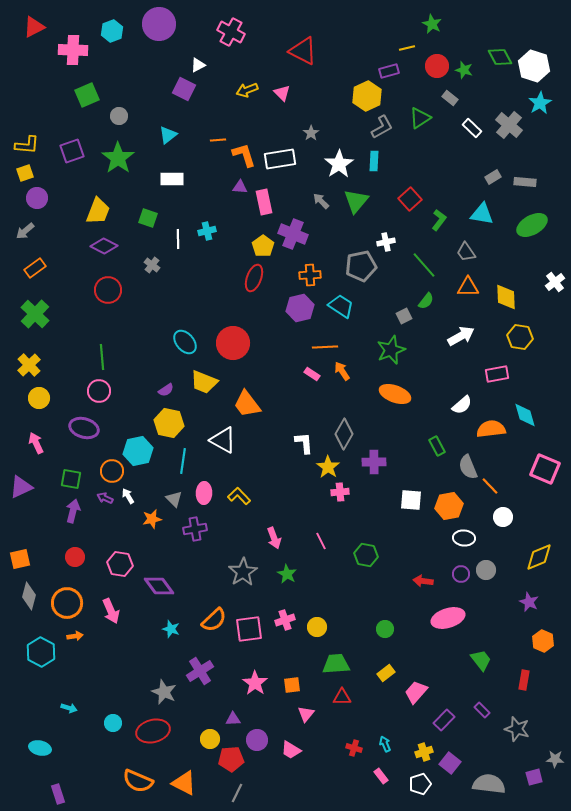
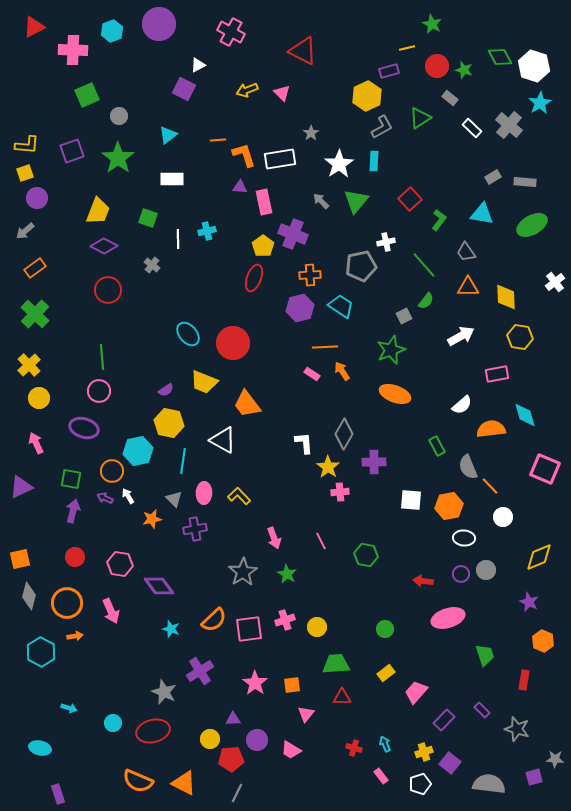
cyan ellipse at (185, 342): moved 3 px right, 8 px up
green trapezoid at (481, 660): moved 4 px right, 5 px up; rotated 20 degrees clockwise
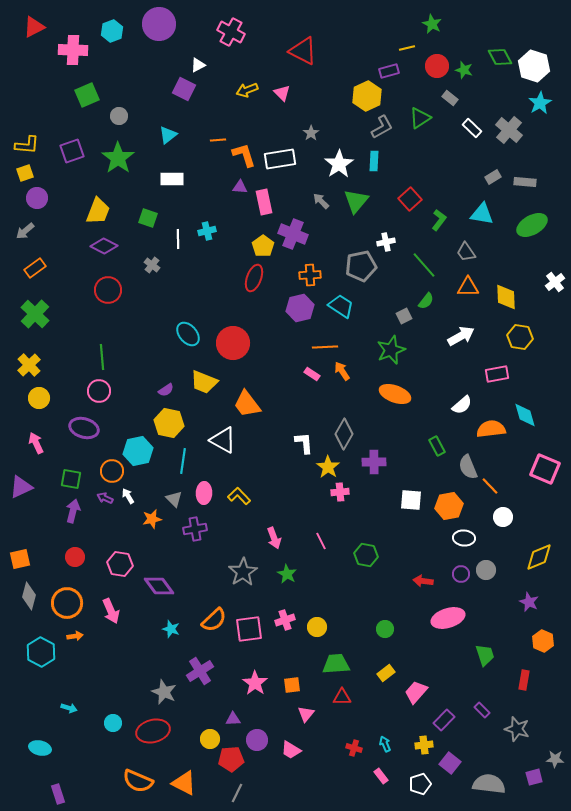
gray cross at (509, 125): moved 5 px down
yellow cross at (424, 752): moved 7 px up; rotated 12 degrees clockwise
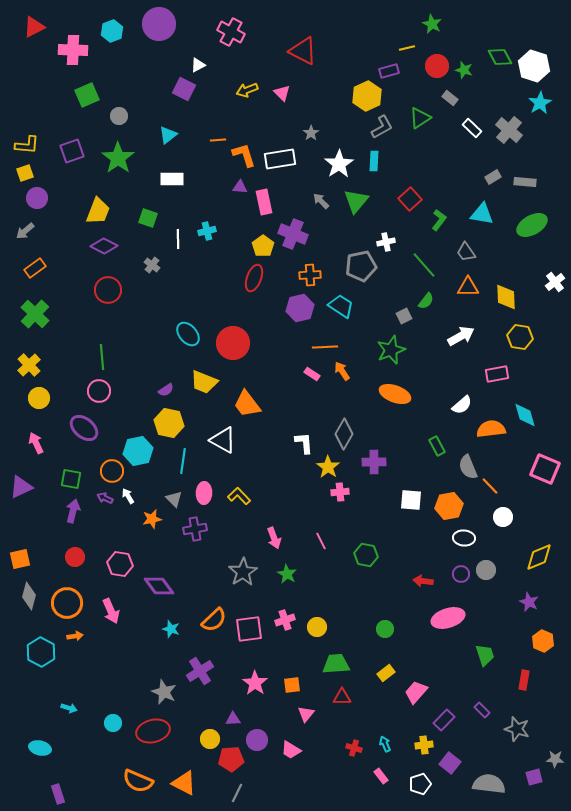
purple ellipse at (84, 428): rotated 24 degrees clockwise
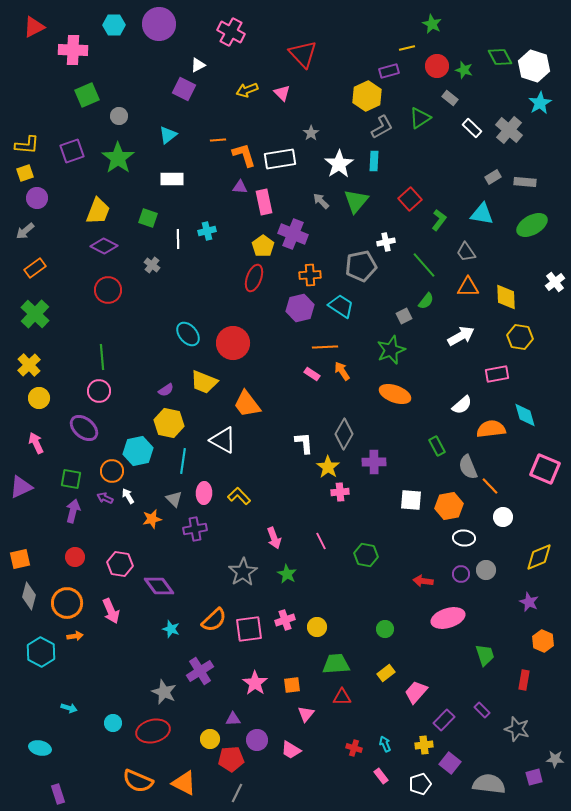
cyan hexagon at (112, 31): moved 2 px right, 6 px up; rotated 20 degrees clockwise
red triangle at (303, 51): moved 3 px down; rotated 20 degrees clockwise
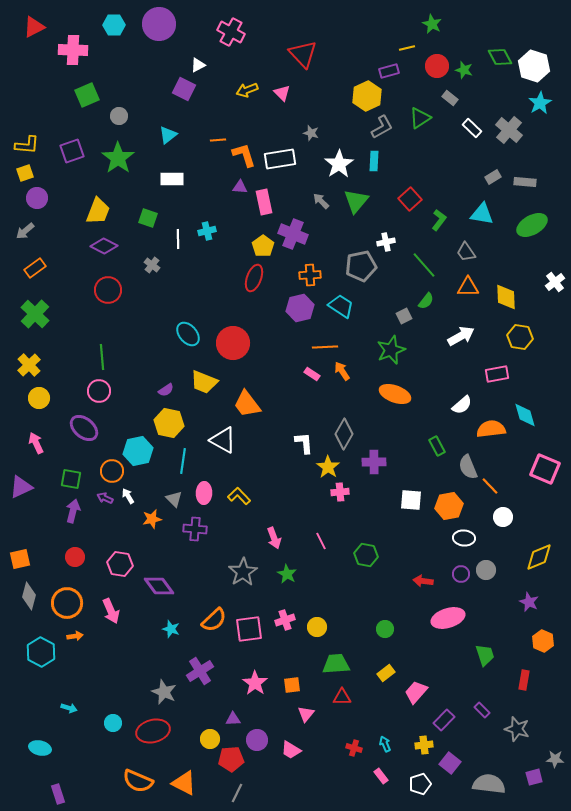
gray star at (311, 133): rotated 21 degrees counterclockwise
purple cross at (195, 529): rotated 15 degrees clockwise
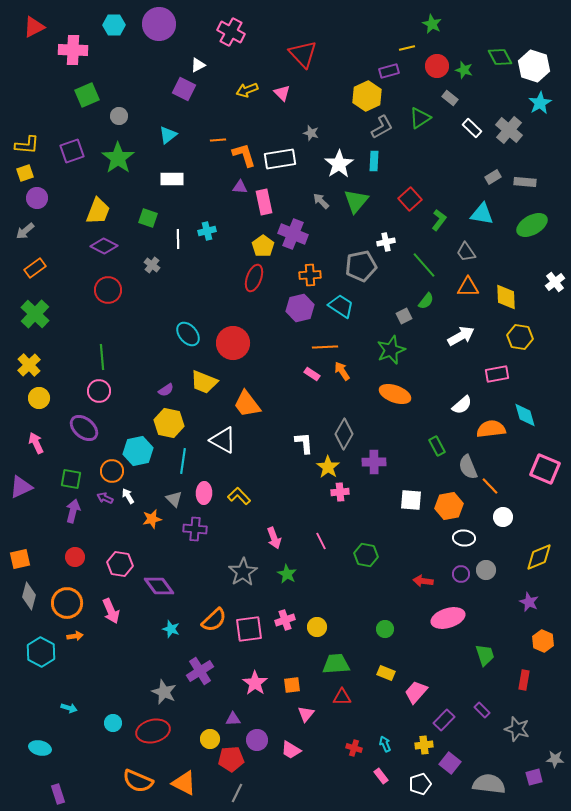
yellow rectangle at (386, 673): rotated 60 degrees clockwise
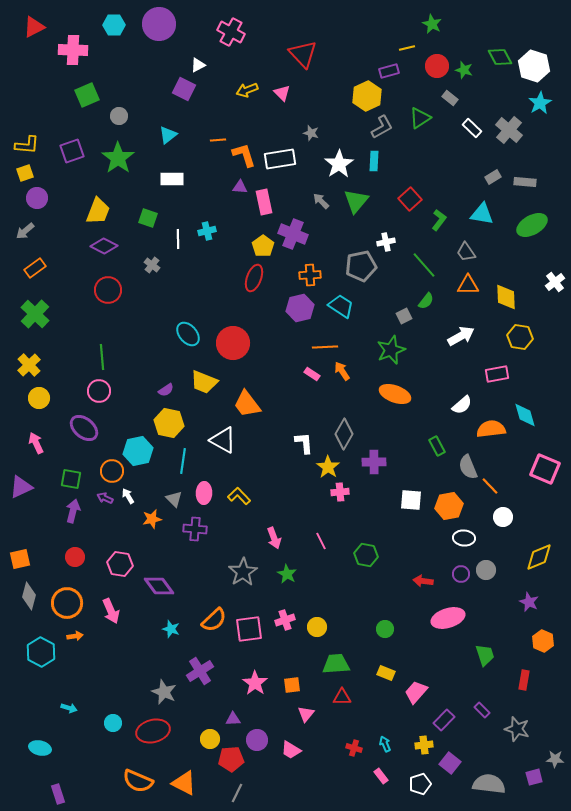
orange triangle at (468, 287): moved 2 px up
